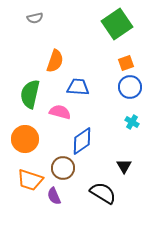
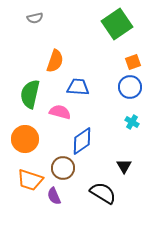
orange square: moved 7 px right, 1 px up
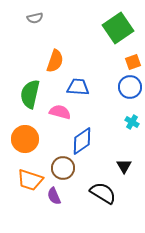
green square: moved 1 px right, 4 px down
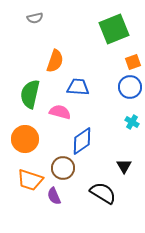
green square: moved 4 px left, 1 px down; rotated 12 degrees clockwise
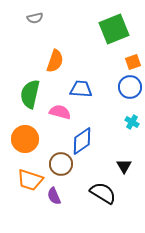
blue trapezoid: moved 3 px right, 2 px down
brown circle: moved 2 px left, 4 px up
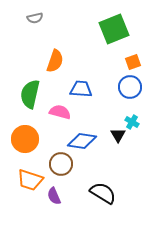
blue diamond: rotated 44 degrees clockwise
black triangle: moved 6 px left, 31 px up
